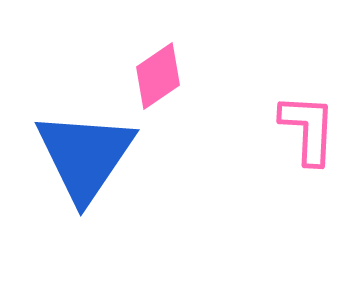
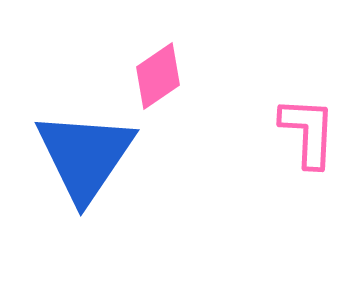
pink L-shape: moved 3 px down
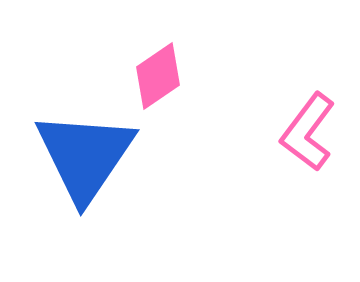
pink L-shape: rotated 146 degrees counterclockwise
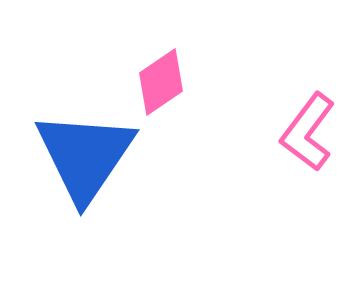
pink diamond: moved 3 px right, 6 px down
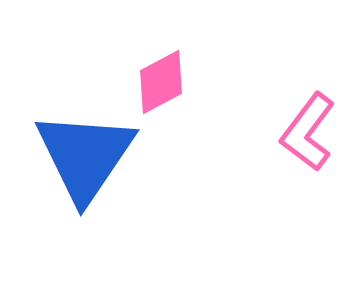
pink diamond: rotated 6 degrees clockwise
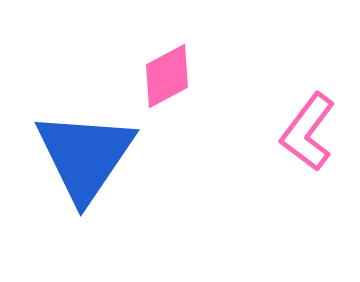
pink diamond: moved 6 px right, 6 px up
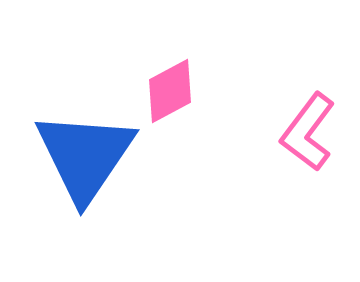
pink diamond: moved 3 px right, 15 px down
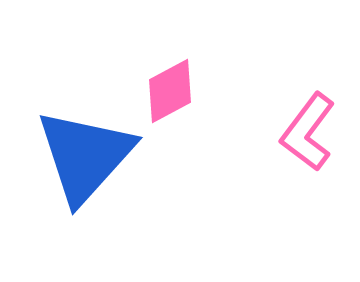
blue triangle: rotated 8 degrees clockwise
